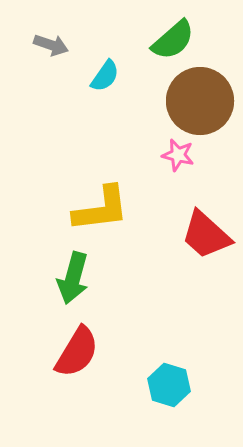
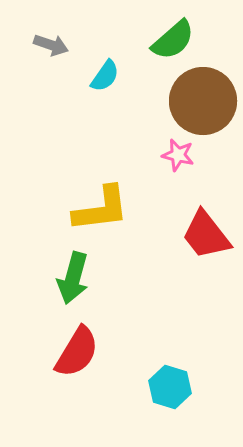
brown circle: moved 3 px right
red trapezoid: rotated 10 degrees clockwise
cyan hexagon: moved 1 px right, 2 px down
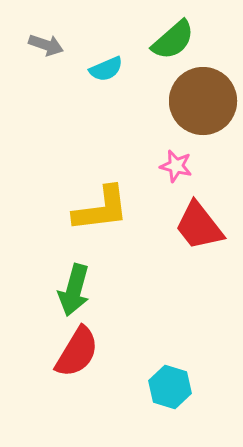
gray arrow: moved 5 px left
cyan semicircle: moved 1 px right, 7 px up; rotated 32 degrees clockwise
pink star: moved 2 px left, 11 px down
red trapezoid: moved 7 px left, 9 px up
green arrow: moved 1 px right, 12 px down
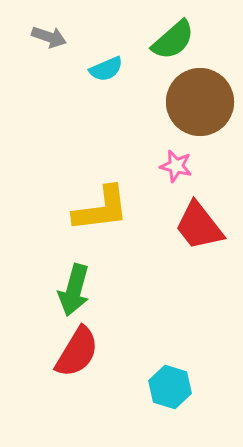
gray arrow: moved 3 px right, 8 px up
brown circle: moved 3 px left, 1 px down
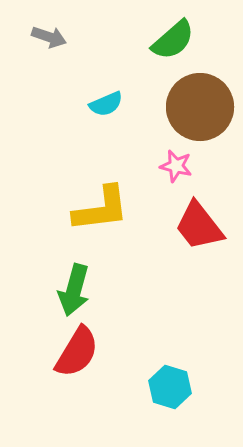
cyan semicircle: moved 35 px down
brown circle: moved 5 px down
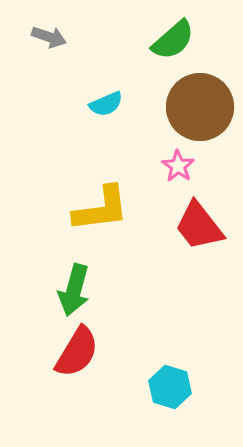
pink star: moved 2 px right; rotated 20 degrees clockwise
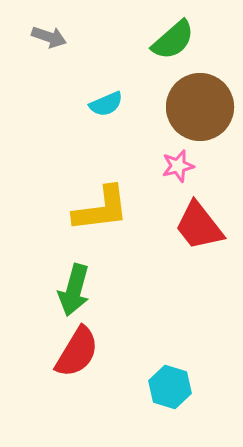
pink star: rotated 24 degrees clockwise
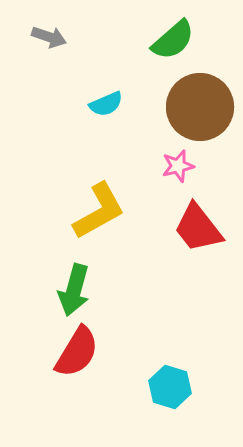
yellow L-shape: moved 2 px left, 2 px down; rotated 22 degrees counterclockwise
red trapezoid: moved 1 px left, 2 px down
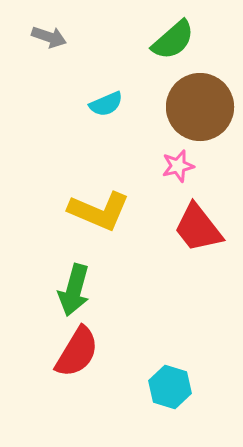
yellow L-shape: rotated 52 degrees clockwise
